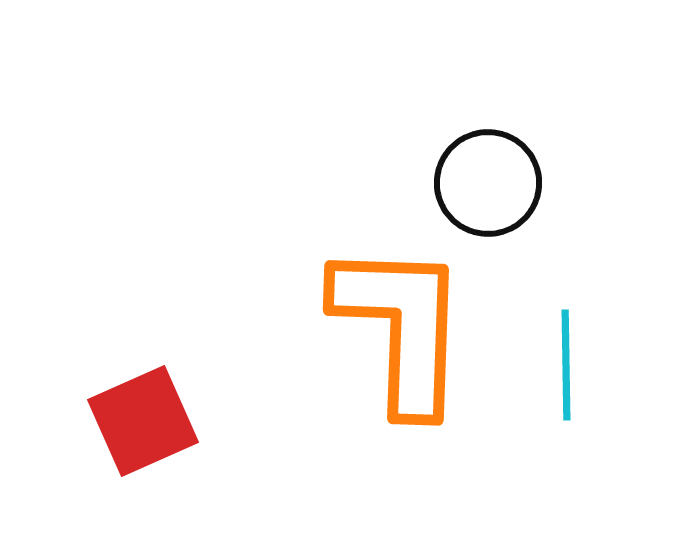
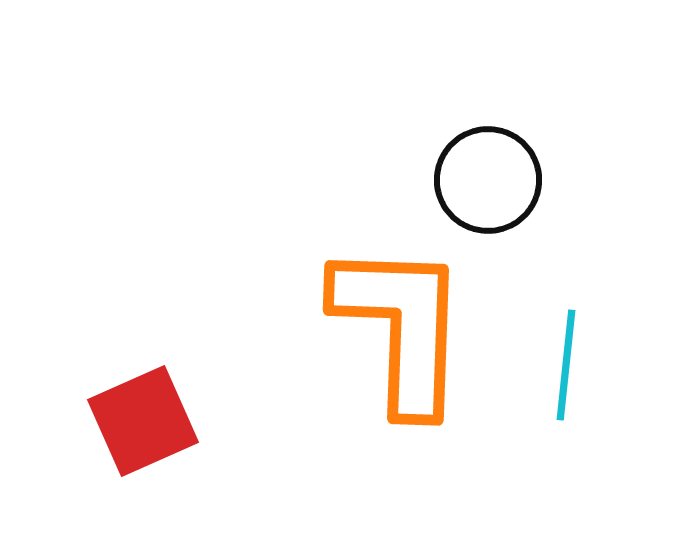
black circle: moved 3 px up
cyan line: rotated 7 degrees clockwise
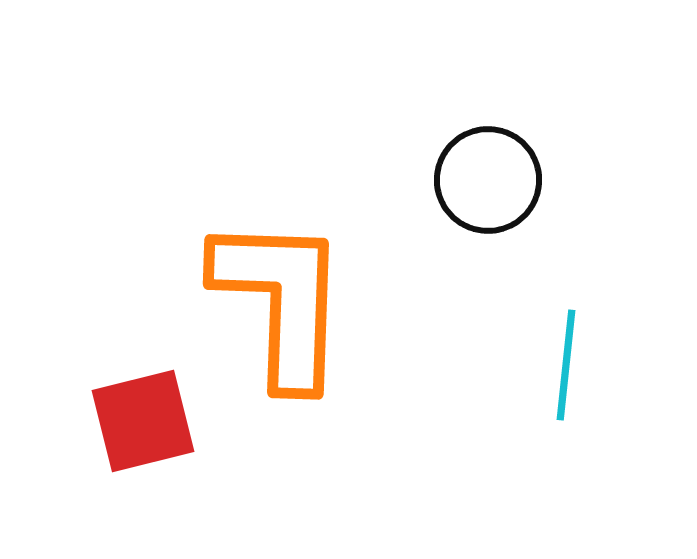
orange L-shape: moved 120 px left, 26 px up
red square: rotated 10 degrees clockwise
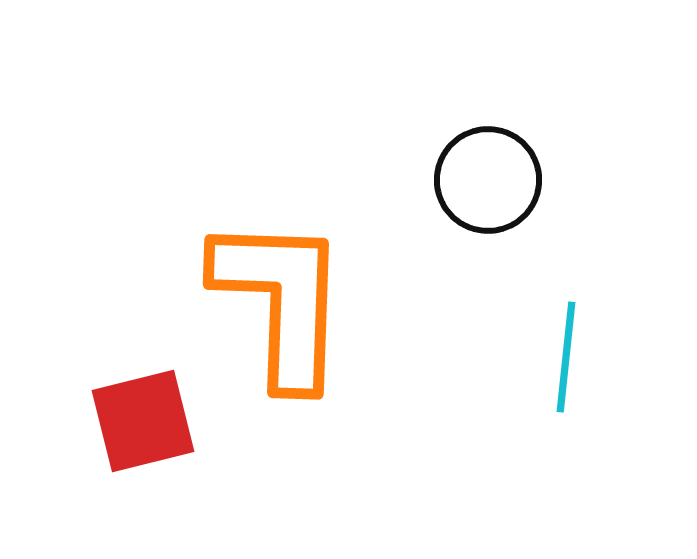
cyan line: moved 8 px up
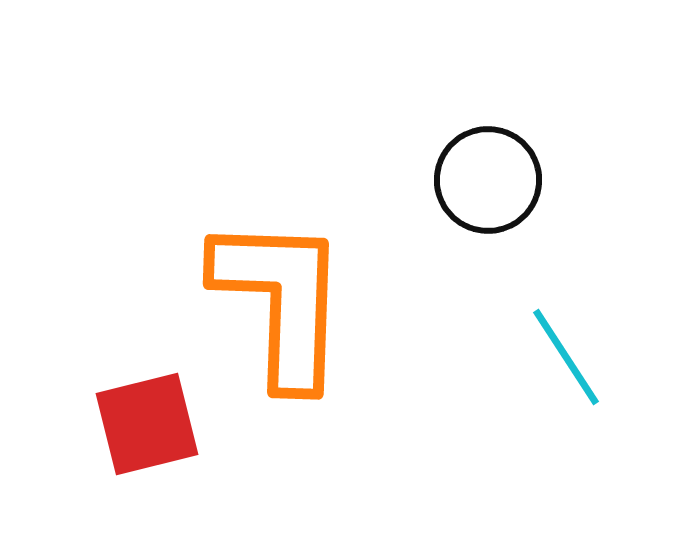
cyan line: rotated 39 degrees counterclockwise
red square: moved 4 px right, 3 px down
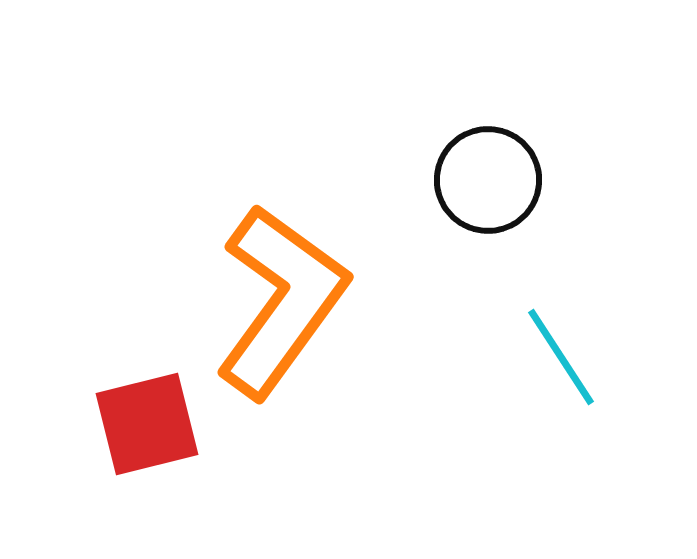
orange L-shape: rotated 34 degrees clockwise
cyan line: moved 5 px left
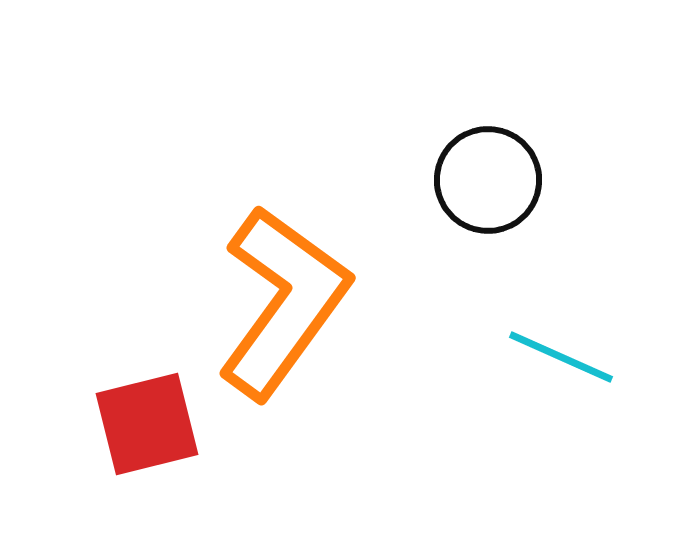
orange L-shape: moved 2 px right, 1 px down
cyan line: rotated 33 degrees counterclockwise
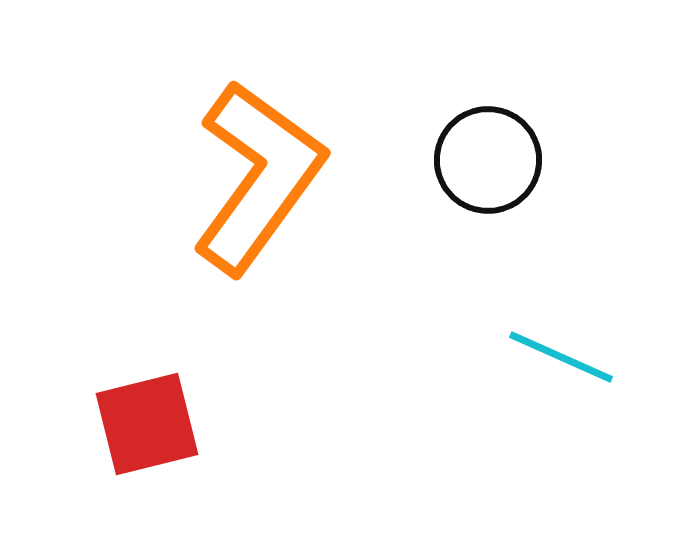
black circle: moved 20 px up
orange L-shape: moved 25 px left, 125 px up
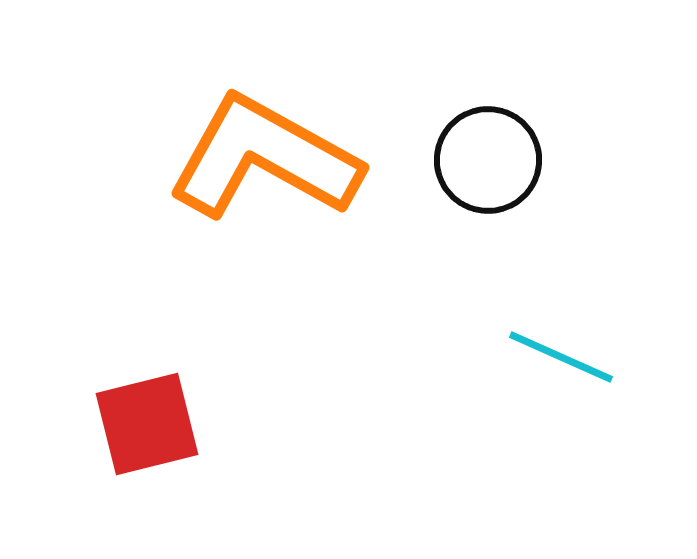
orange L-shape: moved 6 px right, 19 px up; rotated 97 degrees counterclockwise
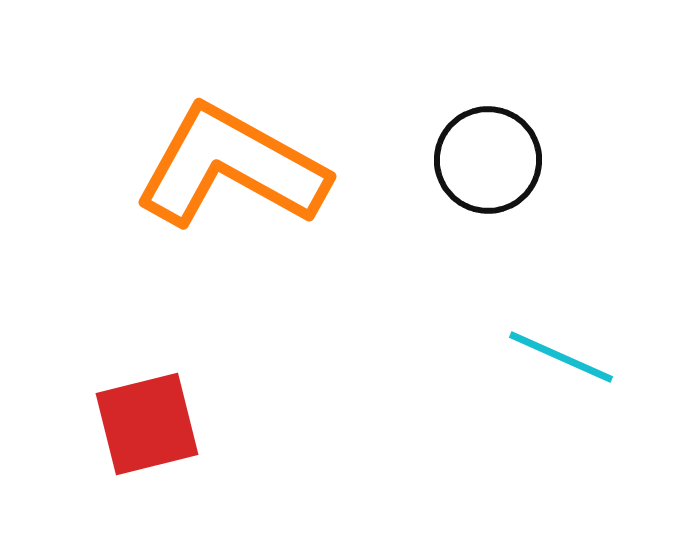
orange L-shape: moved 33 px left, 9 px down
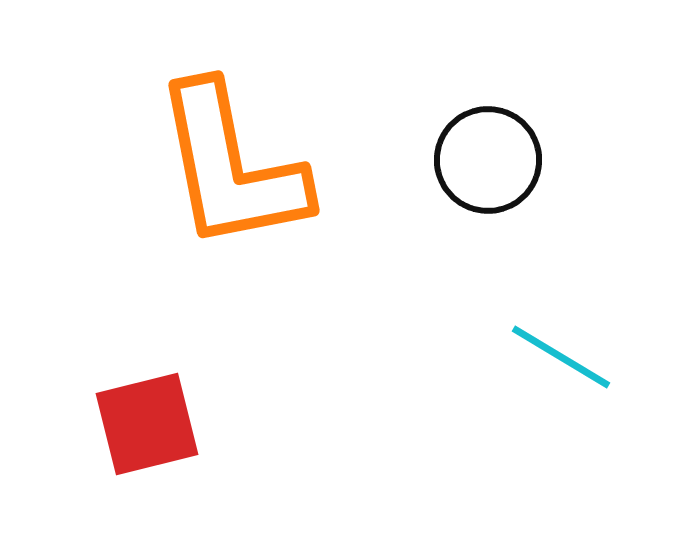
orange L-shape: rotated 130 degrees counterclockwise
cyan line: rotated 7 degrees clockwise
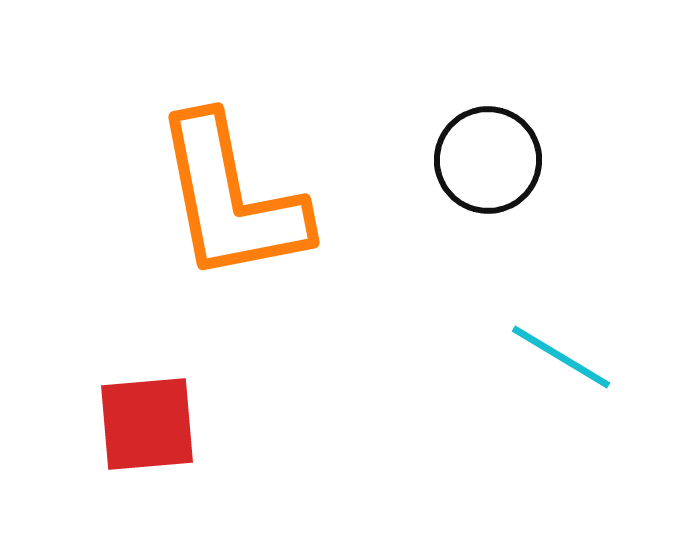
orange L-shape: moved 32 px down
red square: rotated 9 degrees clockwise
